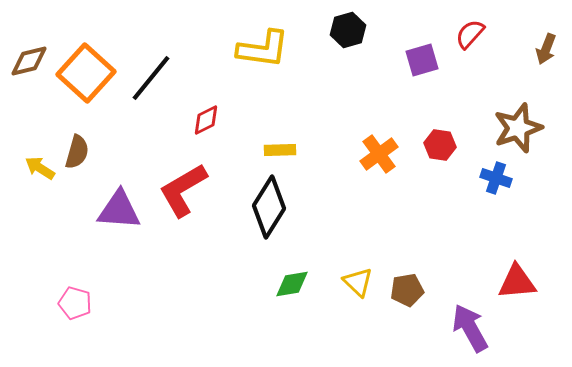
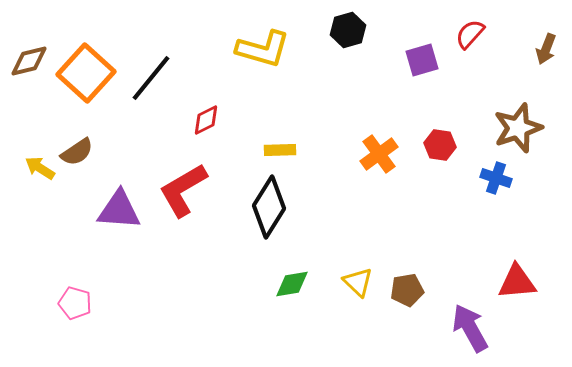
yellow L-shape: rotated 8 degrees clockwise
brown semicircle: rotated 40 degrees clockwise
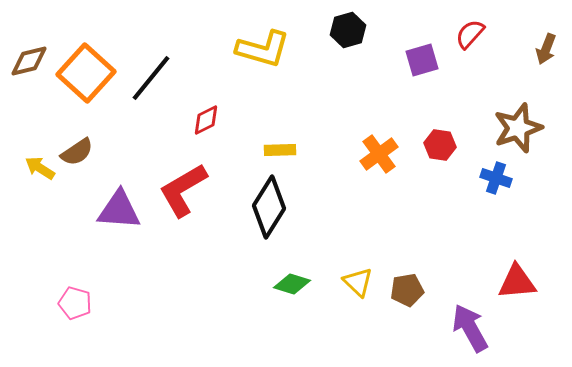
green diamond: rotated 27 degrees clockwise
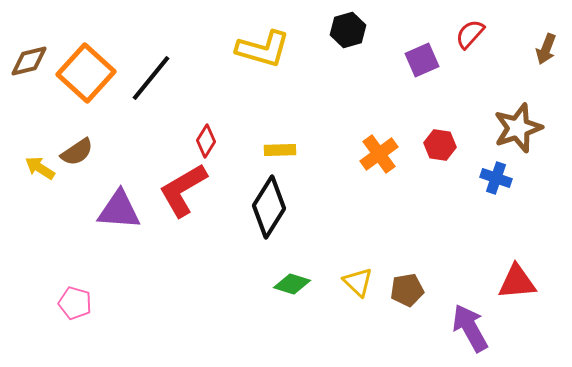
purple square: rotated 8 degrees counterclockwise
red diamond: moved 21 px down; rotated 32 degrees counterclockwise
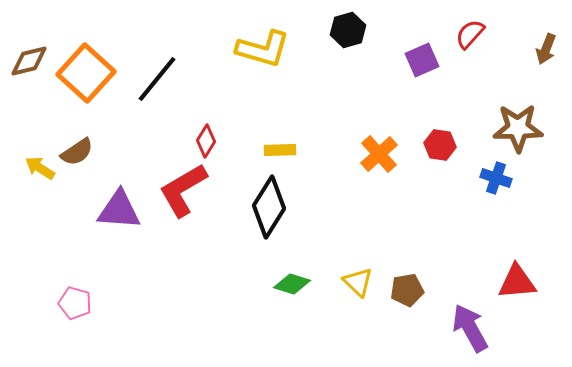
black line: moved 6 px right, 1 px down
brown star: rotated 18 degrees clockwise
orange cross: rotated 6 degrees counterclockwise
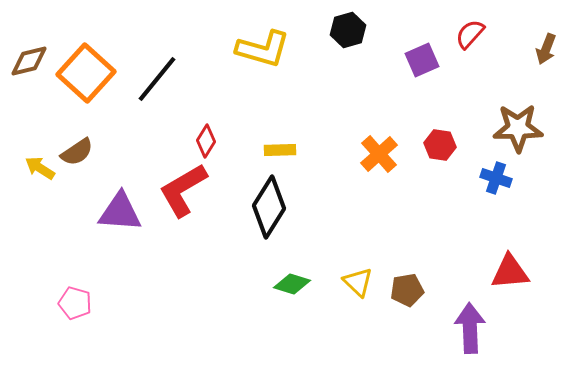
purple triangle: moved 1 px right, 2 px down
red triangle: moved 7 px left, 10 px up
purple arrow: rotated 27 degrees clockwise
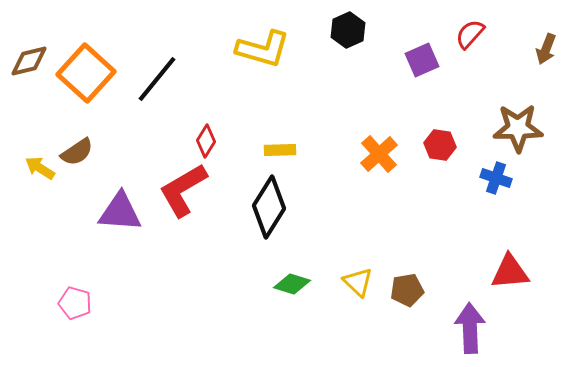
black hexagon: rotated 8 degrees counterclockwise
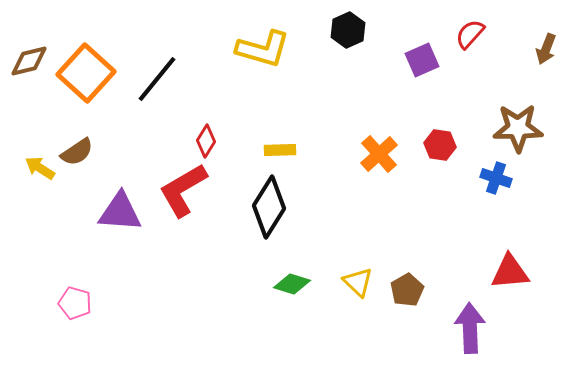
brown pentagon: rotated 20 degrees counterclockwise
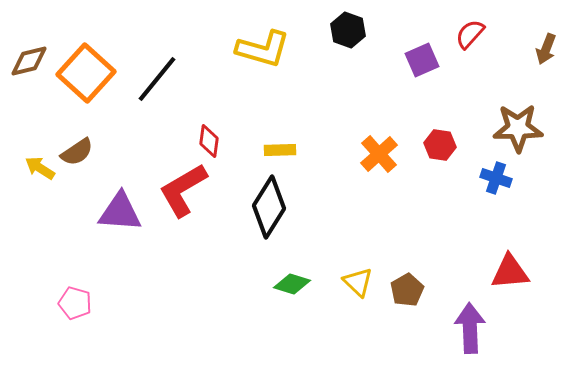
black hexagon: rotated 16 degrees counterclockwise
red diamond: moved 3 px right; rotated 24 degrees counterclockwise
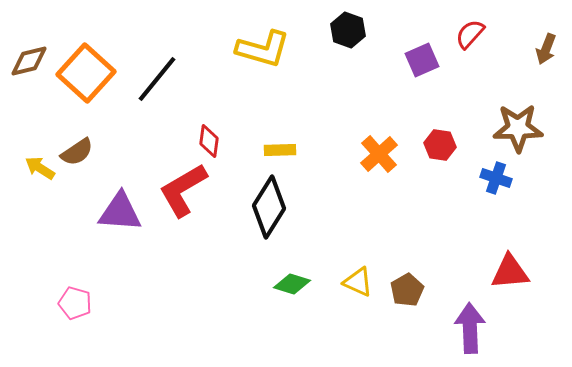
yellow triangle: rotated 20 degrees counterclockwise
